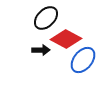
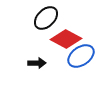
black arrow: moved 4 px left, 13 px down
blue ellipse: moved 2 px left, 4 px up; rotated 16 degrees clockwise
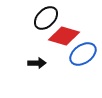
red diamond: moved 2 px left, 3 px up; rotated 12 degrees counterclockwise
blue ellipse: moved 2 px right, 2 px up
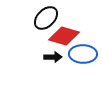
blue ellipse: rotated 36 degrees clockwise
black arrow: moved 16 px right, 6 px up
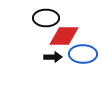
black ellipse: rotated 45 degrees clockwise
red diamond: rotated 16 degrees counterclockwise
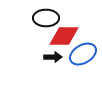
blue ellipse: rotated 32 degrees counterclockwise
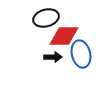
black ellipse: rotated 15 degrees counterclockwise
blue ellipse: moved 2 px left; rotated 72 degrees counterclockwise
